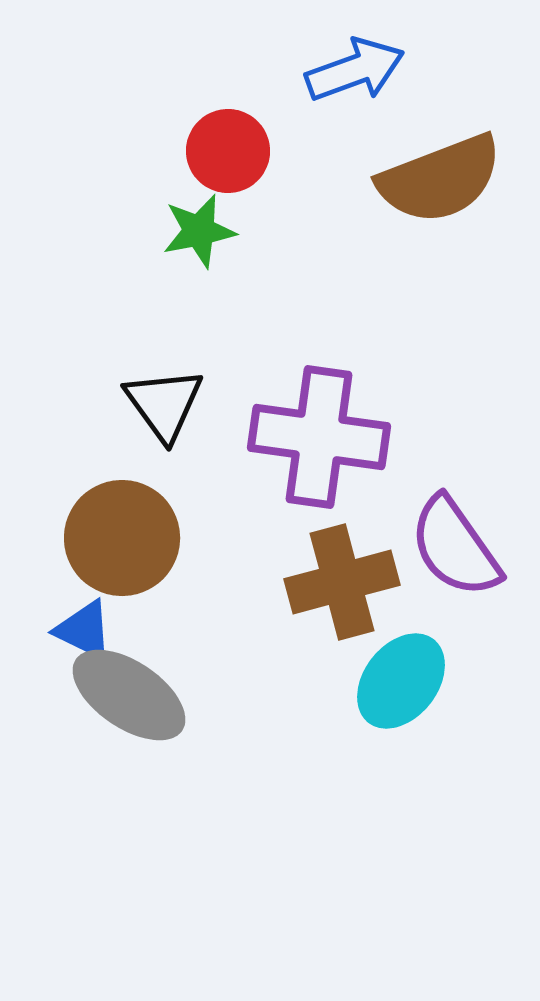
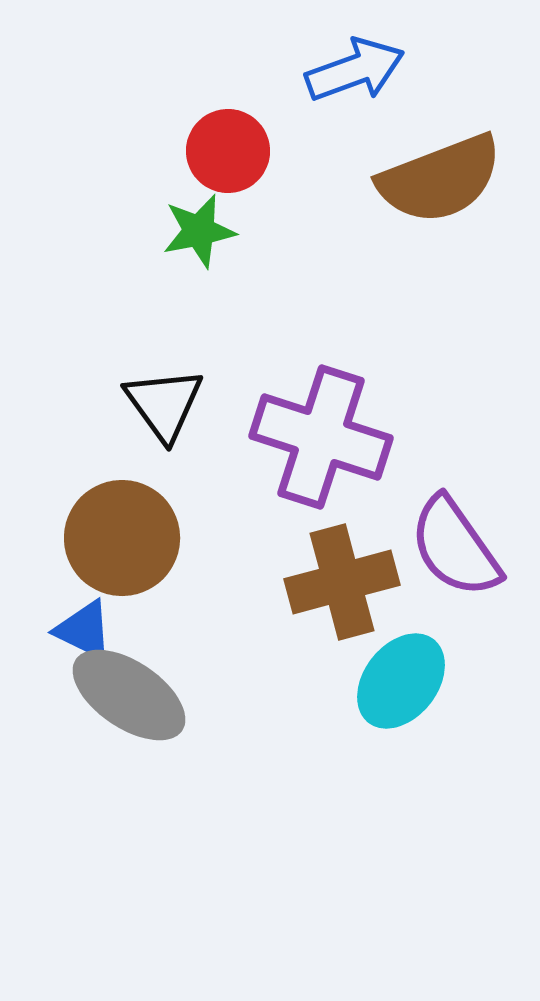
purple cross: moved 2 px right; rotated 10 degrees clockwise
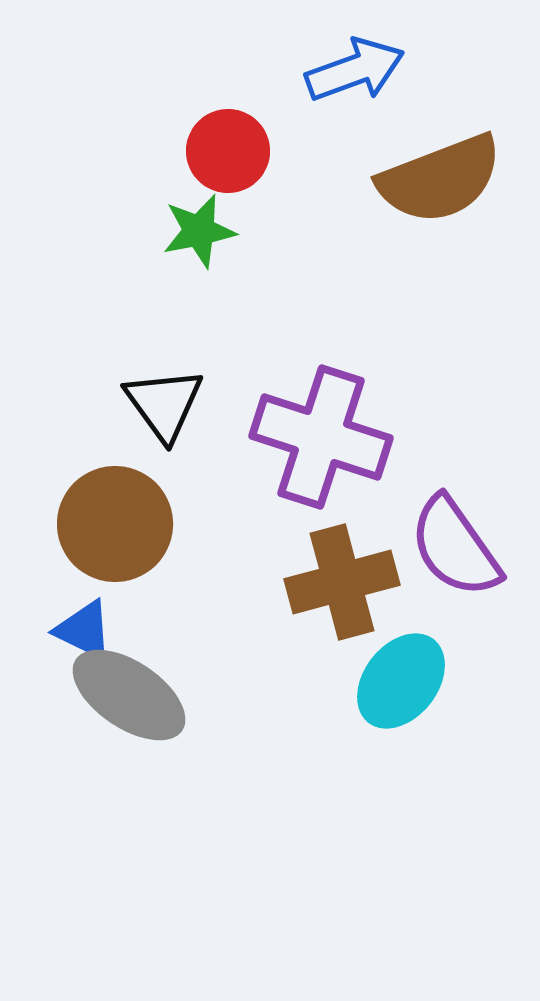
brown circle: moved 7 px left, 14 px up
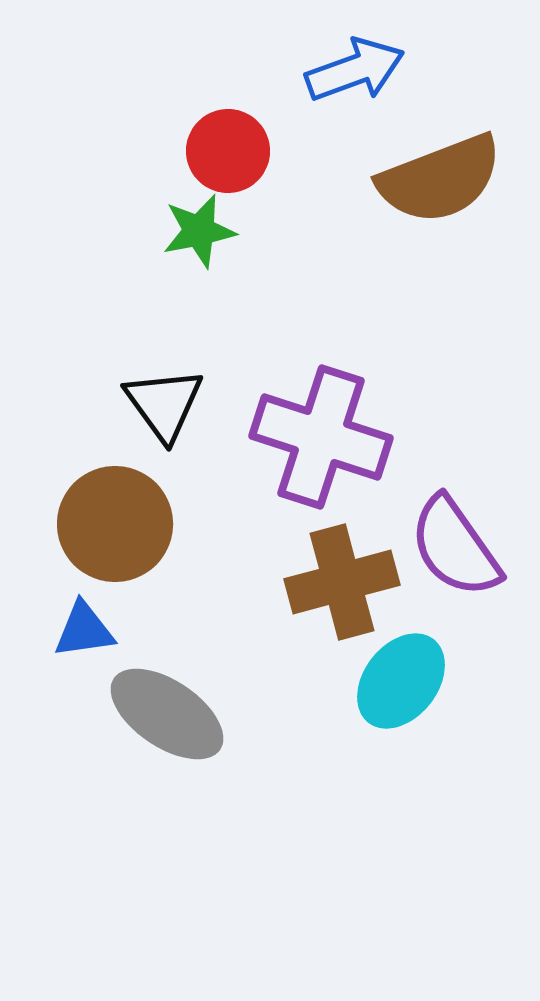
blue triangle: rotated 34 degrees counterclockwise
gray ellipse: moved 38 px right, 19 px down
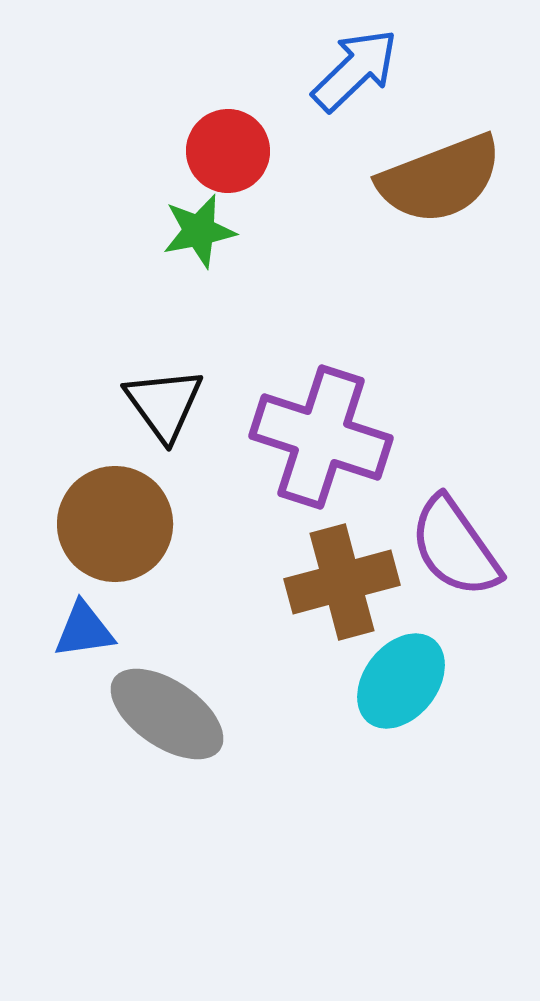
blue arrow: rotated 24 degrees counterclockwise
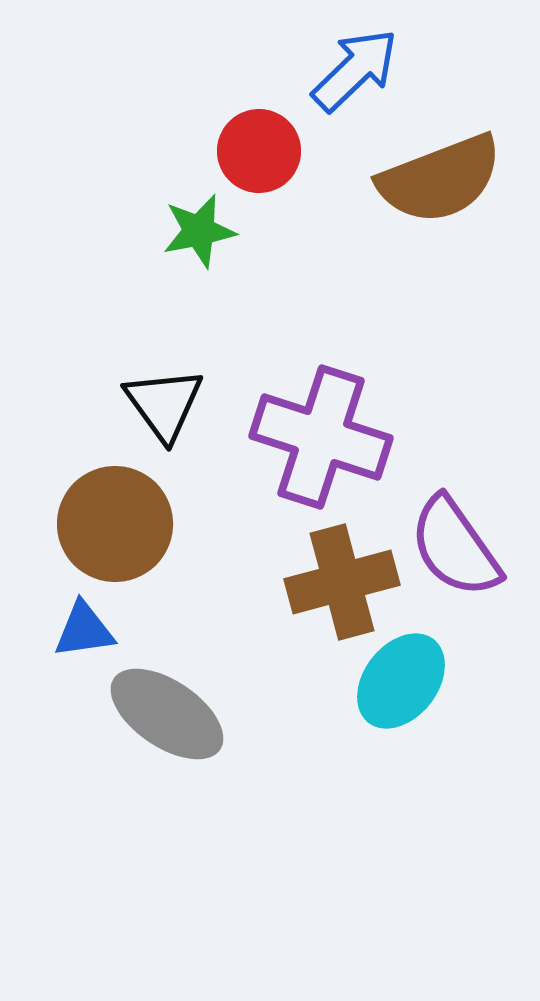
red circle: moved 31 px right
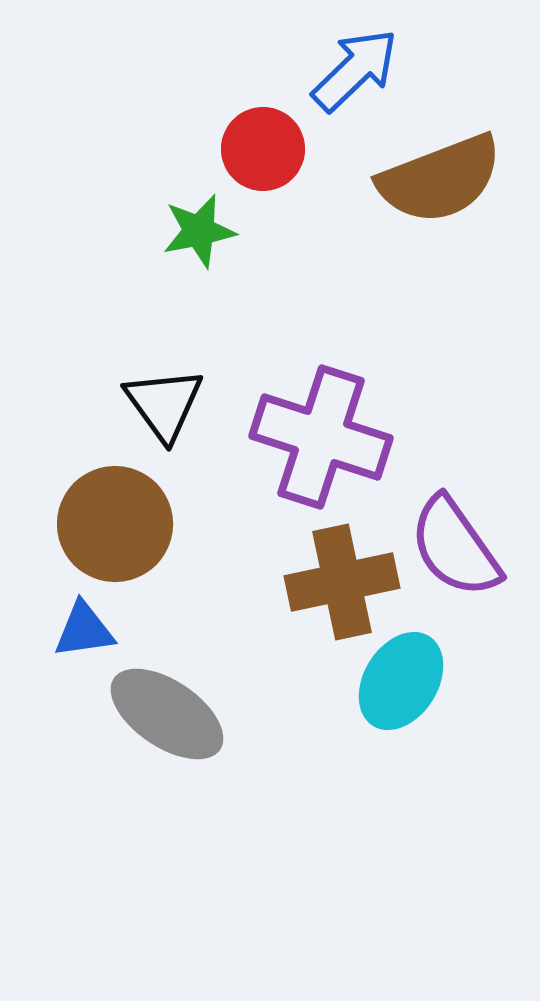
red circle: moved 4 px right, 2 px up
brown cross: rotated 3 degrees clockwise
cyan ellipse: rotated 6 degrees counterclockwise
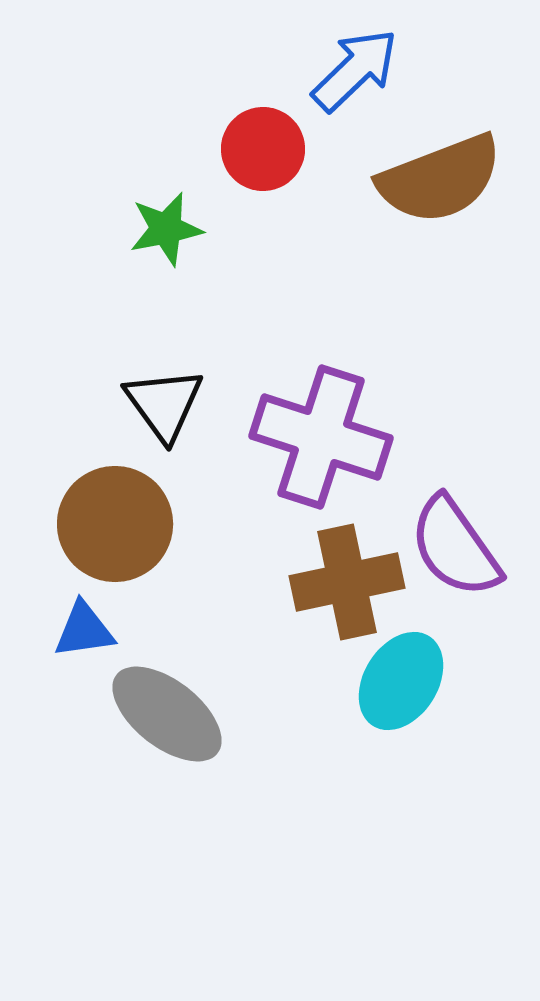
green star: moved 33 px left, 2 px up
brown cross: moved 5 px right
gray ellipse: rotated 4 degrees clockwise
